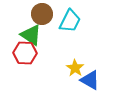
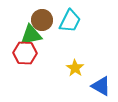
brown circle: moved 6 px down
green triangle: rotated 45 degrees counterclockwise
blue triangle: moved 11 px right, 6 px down
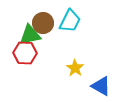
brown circle: moved 1 px right, 3 px down
green triangle: moved 1 px left
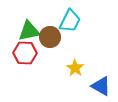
brown circle: moved 7 px right, 14 px down
green triangle: moved 1 px left, 4 px up
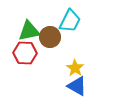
blue triangle: moved 24 px left
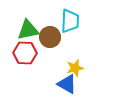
cyan trapezoid: rotated 25 degrees counterclockwise
green triangle: moved 1 px left, 1 px up
yellow star: rotated 24 degrees clockwise
blue triangle: moved 10 px left, 2 px up
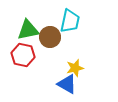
cyan trapezoid: rotated 10 degrees clockwise
red hexagon: moved 2 px left, 2 px down; rotated 10 degrees clockwise
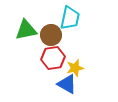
cyan trapezoid: moved 3 px up
green triangle: moved 2 px left
brown circle: moved 1 px right, 2 px up
red hexagon: moved 30 px right, 3 px down; rotated 20 degrees counterclockwise
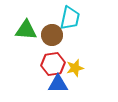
green triangle: rotated 15 degrees clockwise
brown circle: moved 1 px right
red hexagon: moved 6 px down
blue triangle: moved 9 px left; rotated 30 degrees counterclockwise
